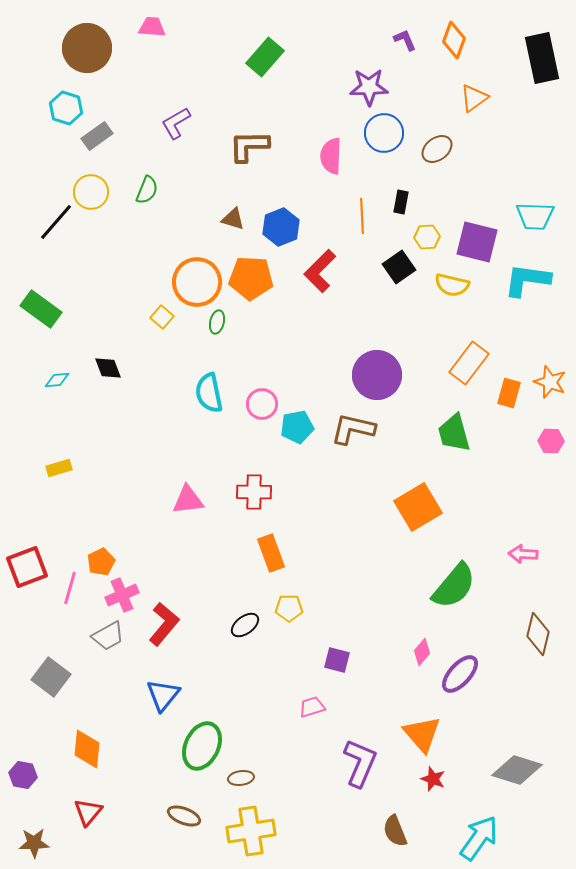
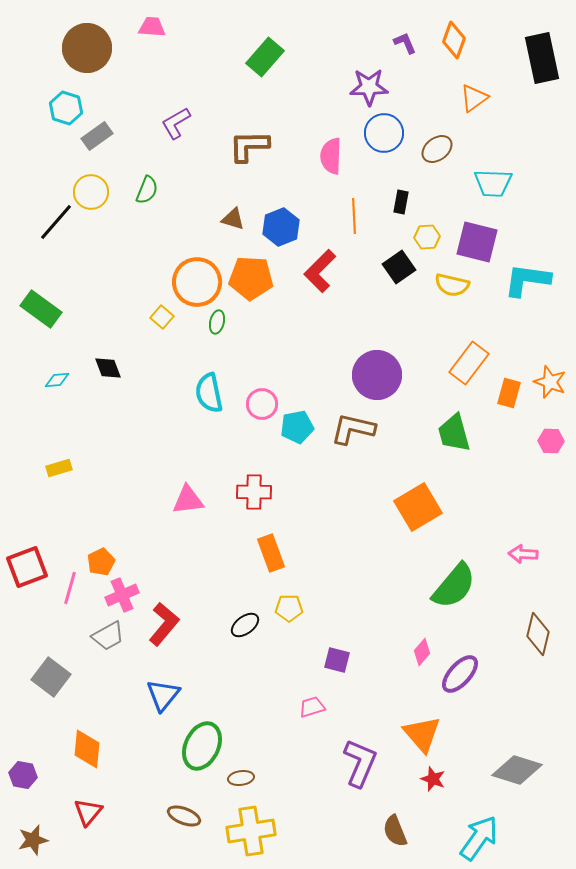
purple L-shape at (405, 40): moved 3 px down
orange line at (362, 216): moved 8 px left
cyan trapezoid at (535, 216): moved 42 px left, 33 px up
brown star at (34, 843): moved 1 px left, 3 px up; rotated 12 degrees counterclockwise
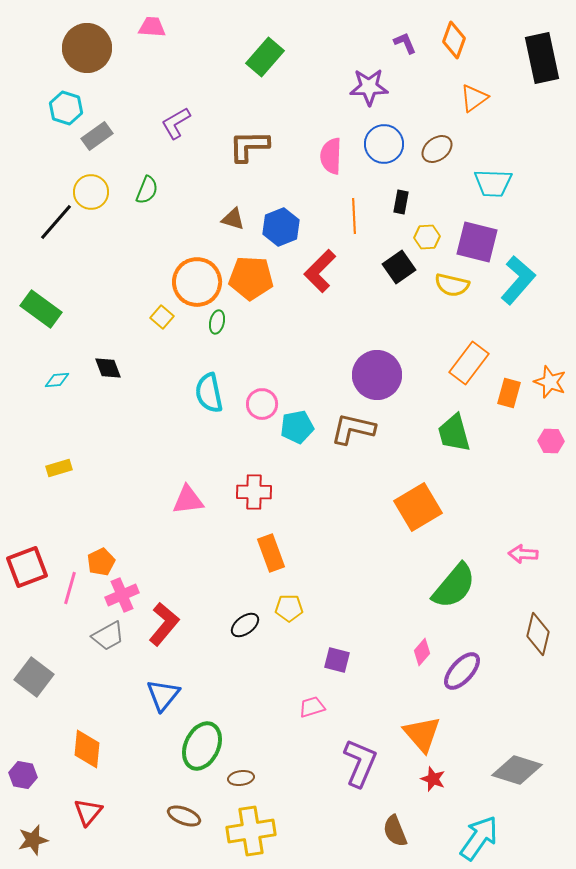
blue circle at (384, 133): moved 11 px down
cyan L-shape at (527, 280): moved 9 px left; rotated 123 degrees clockwise
purple ellipse at (460, 674): moved 2 px right, 3 px up
gray square at (51, 677): moved 17 px left
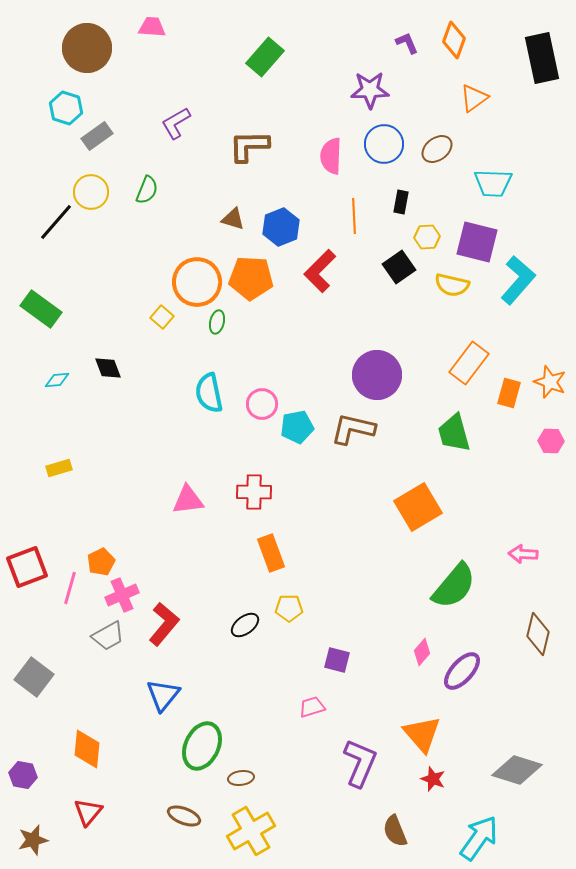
purple L-shape at (405, 43): moved 2 px right
purple star at (369, 87): moved 1 px right, 3 px down
yellow cross at (251, 831): rotated 21 degrees counterclockwise
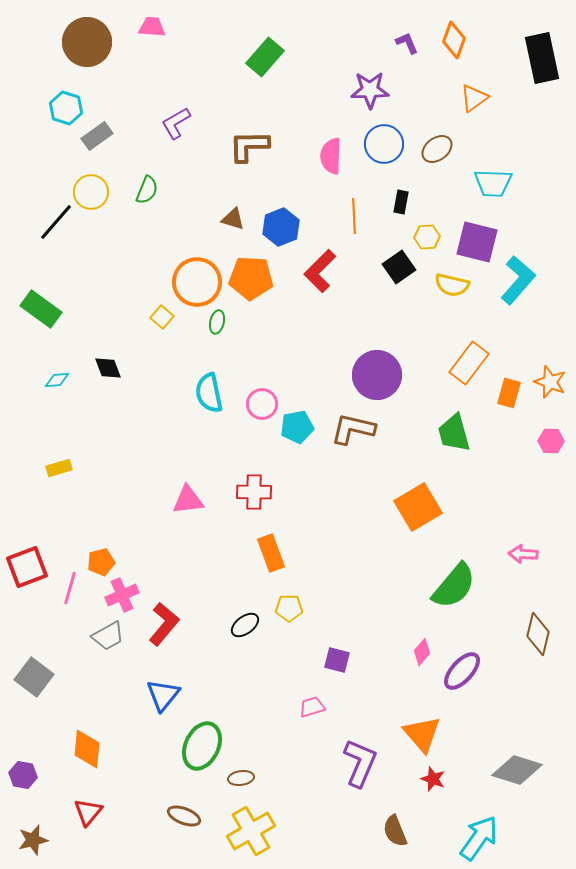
brown circle at (87, 48): moved 6 px up
orange pentagon at (101, 562): rotated 12 degrees clockwise
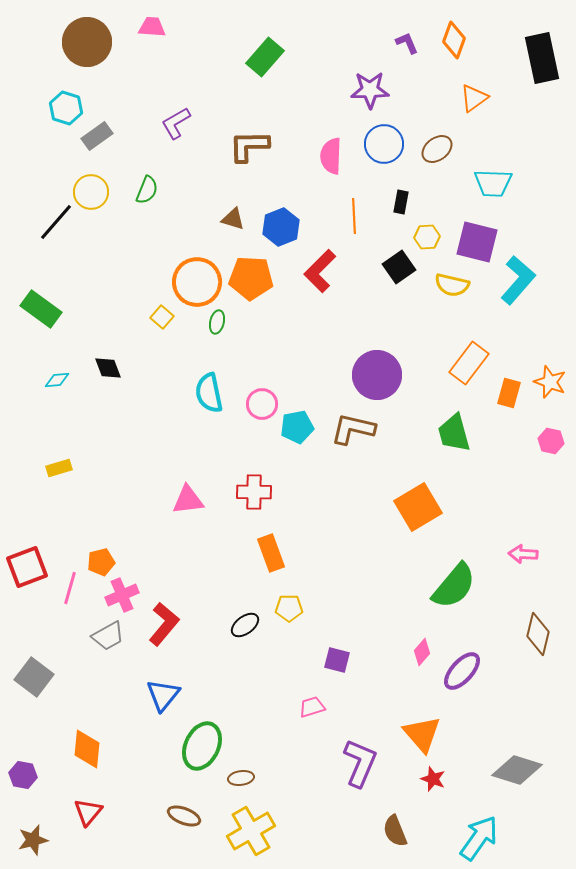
pink hexagon at (551, 441): rotated 10 degrees clockwise
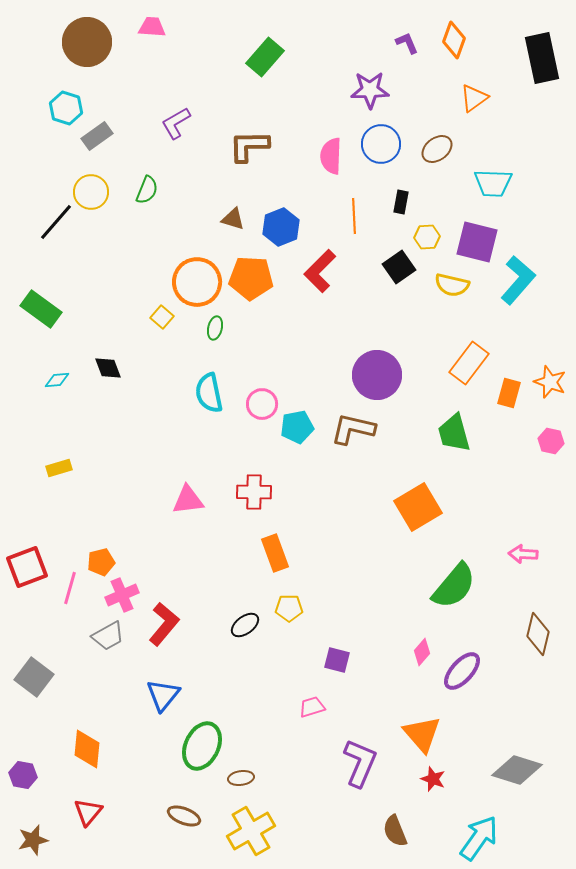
blue circle at (384, 144): moved 3 px left
green ellipse at (217, 322): moved 2 px left, 6 px down
orange rectangle at (271, 553): moved 4 px right
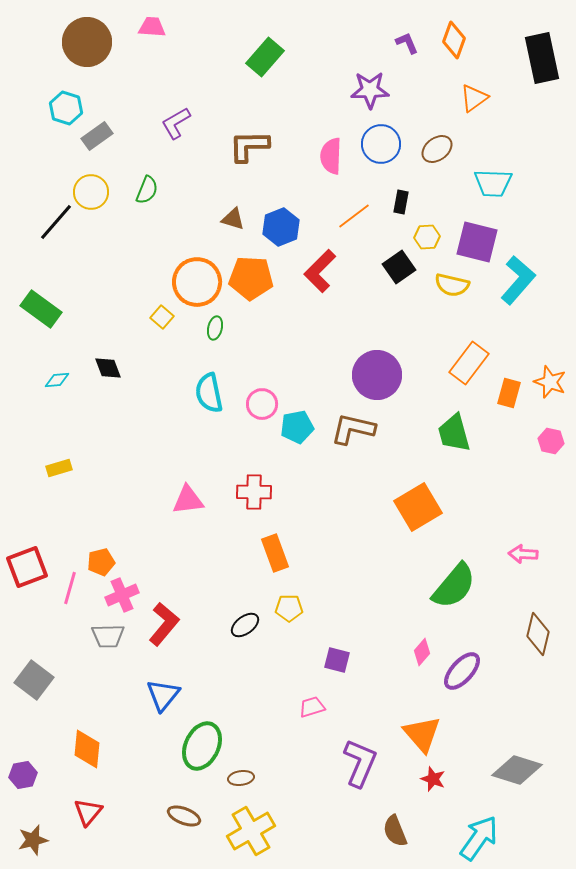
orange line at (354, 216): rotated 56 degrees clockwise
gray trapezoid at (108, 636): rotated 28 degrees clockwise
gray square at (34, 677): moved 3 px down
purple hexagon at (23, 775): rotated 20 degrees counterclockwise
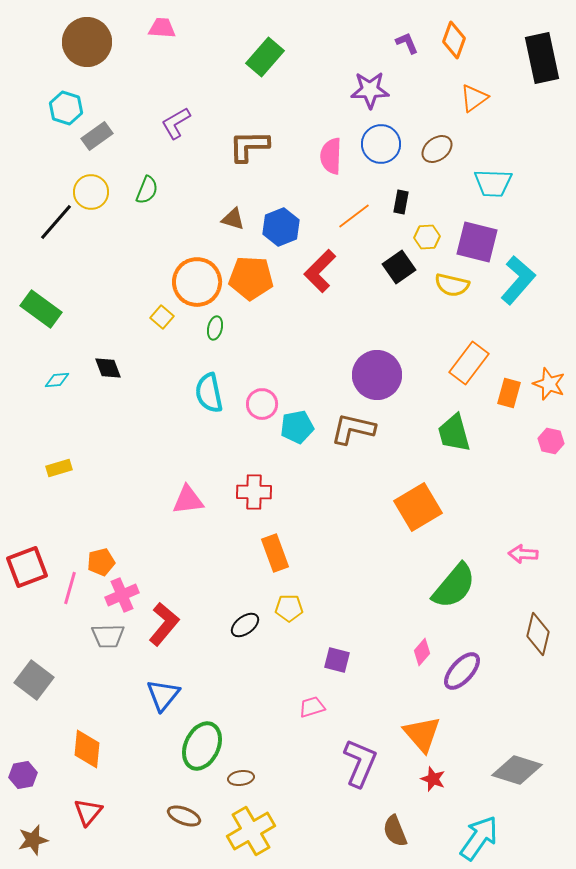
pink trapezoid at (152, 27): moved 10 px right, 1 px down
orange star at (550, 382): moved 1 px left, 2 px down
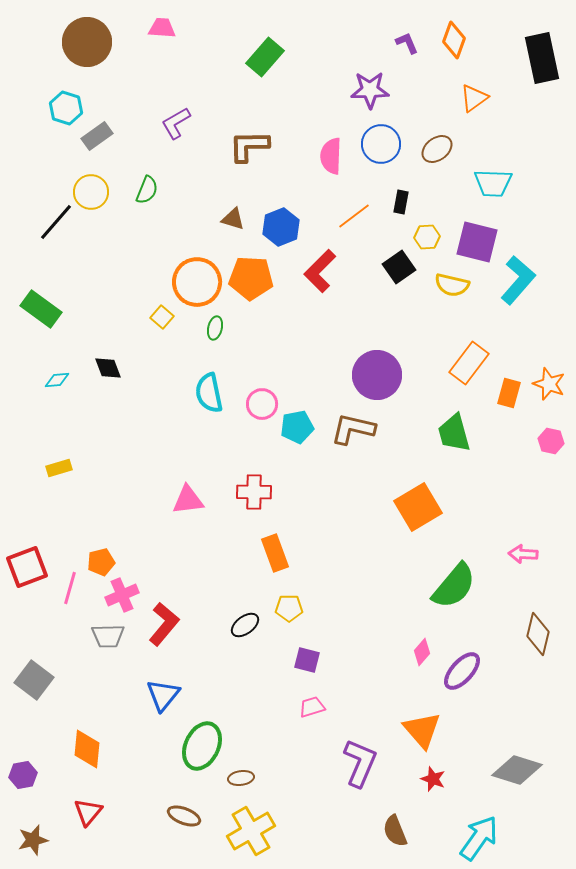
purple square at (337, 660): moved 30 px left
orange triangle at (422, 734): moved 4 px up
